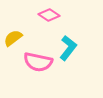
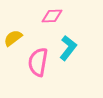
pink diamond: moved 3 px right, 1 px down; rotated 35 degrees counterclockwise
pink semicircle: rotated 88 degrees clockwise
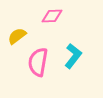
yellow semicircle: moved 4 px right, 2 px up
cyan L-shape: moved 5 px right, 8 px down
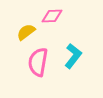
yellow semicircle: moved 9 px right, 4 px up
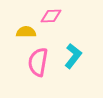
pink diamond: moved 1 px left
yellow semicircle: rotated 36 degrees clockwise
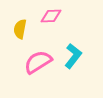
yellow semicircle: moved 6 px left, 3 px up; rotated 78 degrees counterclockwise
pink semicircle: rotated 48 degrees clockwise
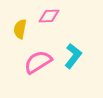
pink diamond: moved 2 px left
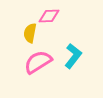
yellow semicircle: moved 10 px right, 4 px down
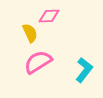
yellow semicircle: rotated 144 degrees clockwise
cyan L-shape: moved 11 px right, 14 px down
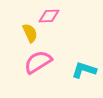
cyan L-shape: rotated 110 degrees counterclockwise
